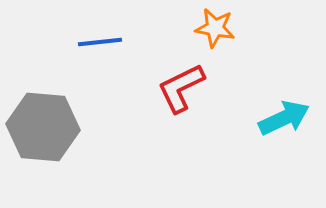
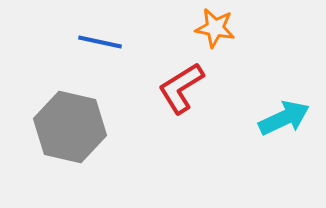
blue line: rotated 18 degrees clockwise
red L-shape: rotated 6 degrees counterclockwise
gray hexagon: moved 27 px right; rotated 8 degrees clockwise
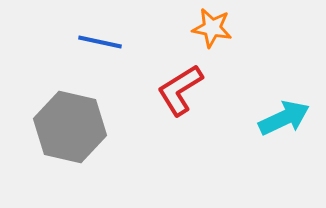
orange star: moved 3 px left
red L-shape: moved 1 px left, 2 px down
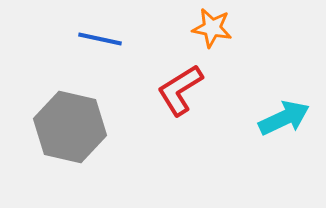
blue line: moved 3 px up
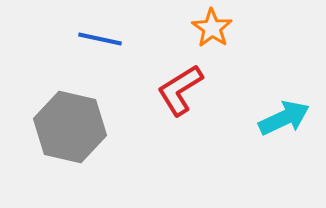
orange star: rotated 24 degrees clockwise
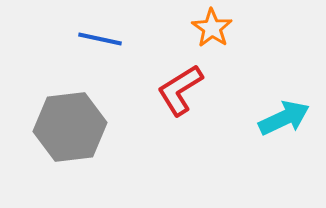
gray hexagon: rotated 20 degrees counterclockwise
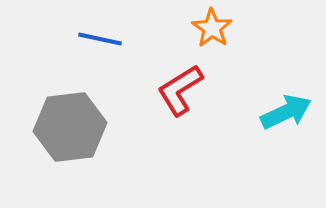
cyan arrow: moved 2 px right, 6 px up
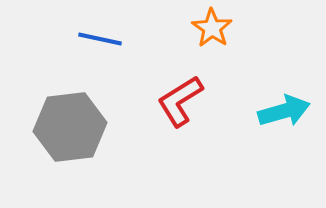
red L-shape: moved 11 px down
cyan arrow: moved 2 px left, 1 px up; rotated 9 degrees clockwise
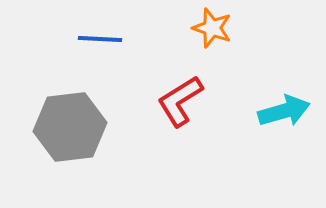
orange star: rotated 15 degrees counterclockwise
blue line: rotated 9 degrees counterclockwise
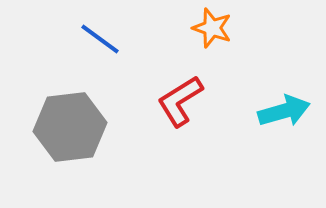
blue line: rotated 33 degrees clockwise
